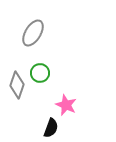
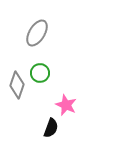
gray ellipse: moved 4 px right
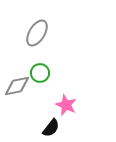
gray diamond: moved 1 px down; rotated 60 degrees clockwise
black semicircle: rotated 18 degrees clockwise
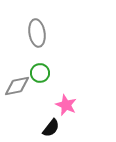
gray ellipse: rotated 40 degrees counterclockwise
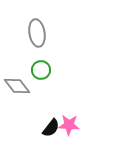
green circle: moved 1 px right, 3 px up
gray diamond: rotated 64 degrees clockwise
pink star: moved 3 px right, 20 px down; rotated 20 degrees counterclockwise
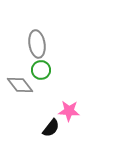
gray ellipse: moved 11 px down
gray diamond: moved 3 px right, 1 px up
pink star: moved 14 px up
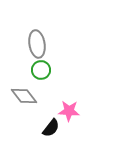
gray diamond: moved 4 px right, 11 px down
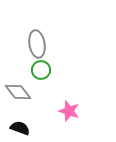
gray diamond: moved 6 px left, 4 px up
pink star: rotated 15 degrees clockwise
black semicircle: moved 31 px left; rotated 108 degrees counterclockwise
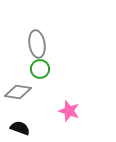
green circle: moved 1 px left, 1 px up
gray diamond: rotated 44 degrees counterclockwise
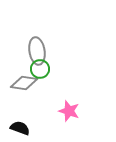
gray ellipse: moved 7 px down
gray diamond: moved 6 px right, 9 px up
